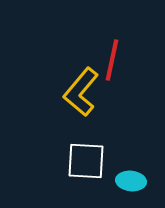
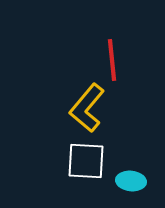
red line: rotated 18 degrees counterclockwise
yellow L-shape: moved 6 px right, 16 px down
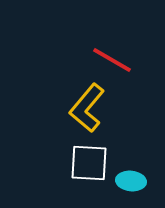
red line: rotated 54 degrees counterclockwise
white square: moved 3 px right, 2 px down
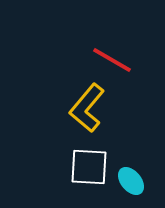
white square: moved 4 px down
cyan ellipse: rotated 44 degrees clockwise
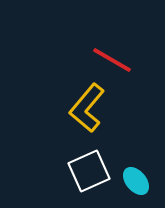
white square: moved 4 px down; rotated 27 degrees counterclockwise
cyan ellipse: moved 5 px right
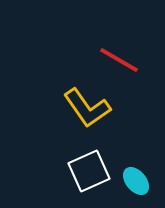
red line: moved 7 px right
yellow L-shape: rotated 75 degrees counterclockwise
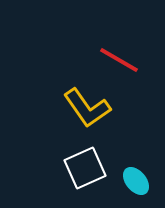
white square: moved 4 px left, 3 px up
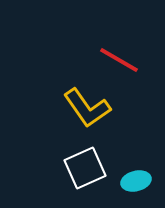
cyan ellipse: rotated 64 degrees counterclockwise
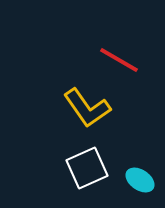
white square: moved 2 px right
cyan ellipse: moved 4 px right, 1 px up; rotated 48 degrees clockwise
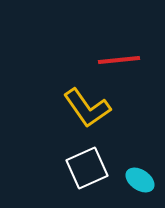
red line: rotated 36 degrees counterclockwise
